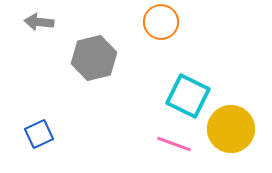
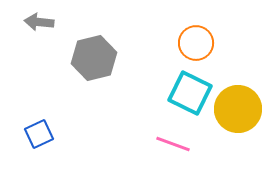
orange circle: moved 35 px right, 21 px down
cyan square: moved 2 px right, 3 px up
yellow circle: moved 7 px right, 20 px up
pink line: moved 1 px left
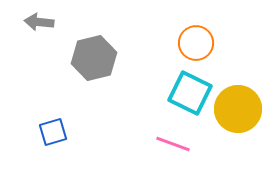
blue square: moved 14 px right, 2 px up; rotated 8 degrees clockwise
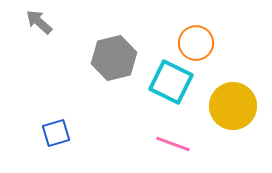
gray arrow: rotated 36 degrees clockwise
gray hexagon: moved 20 px right
cyan square: moved 19 px left, 11 px up
yellow circle: moved 5 px left, 3 px up
blue square: moved 3 px right, 1 px down
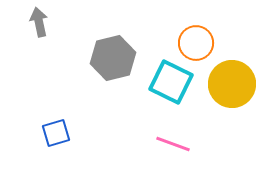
gray arrow: rotated 36 degrees clockwise
gray hexagon: moved 1 px left
yellow circle: moved 1 px left, 22 px up
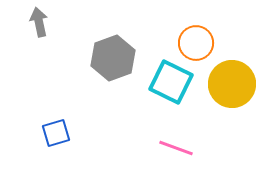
gray hexagon: rotated 6 degrees counterclockwise
pink line: moved 3 px right, 4 px down
